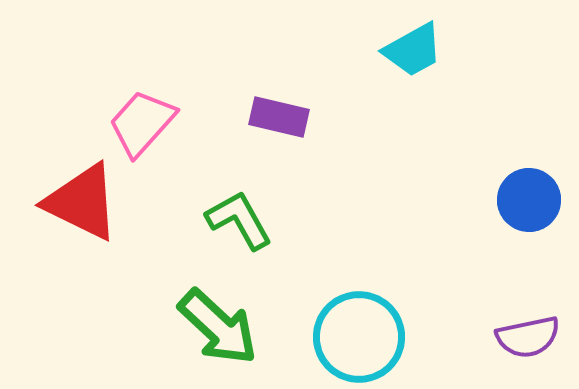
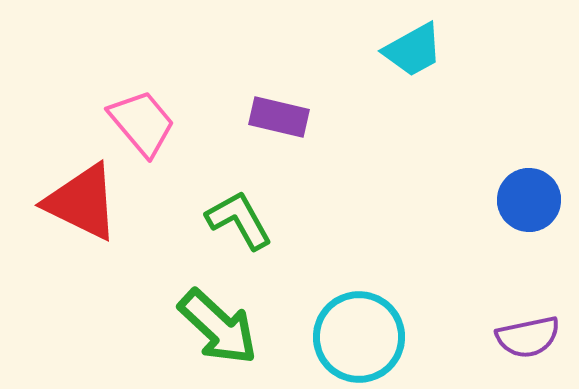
pink trapezoid: rotated 98 degrees clockwise
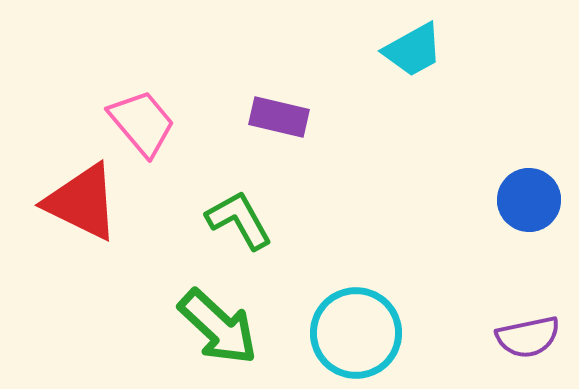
cyan circle: moved 3 px left, 4 px up
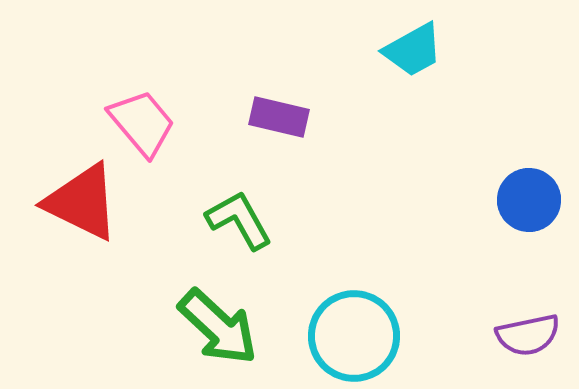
cyan circle: moved 2 px left, 3 px down
purple semicircle: moved 2 px up
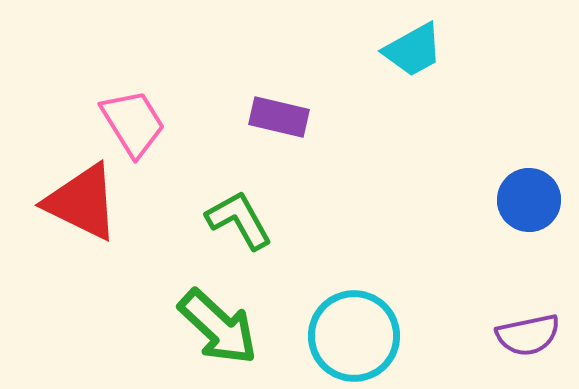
pink trapezoid: moved 9 px left; rotated 8 degrees clockwise
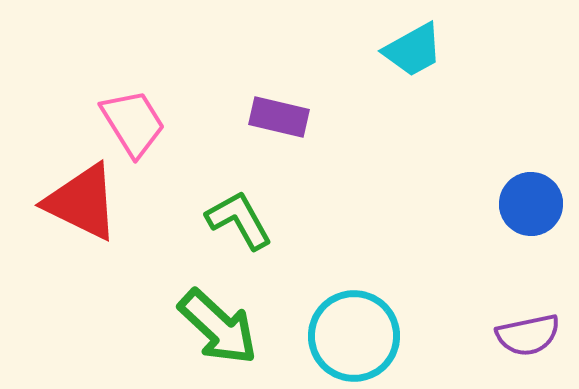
blue circle: moved 2 px right, 4 px down
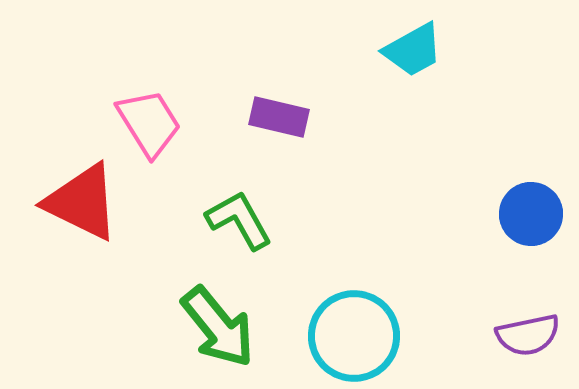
pink trapezoid: moved 16 px right
blue circle: moved 10 px down
green arrow: rotated 8 degrees clockwise
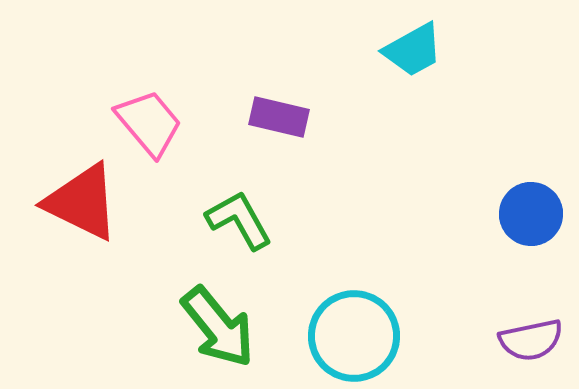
pink trapezoid: rotated 8 degrees counterclockwise
purple semicircle: moved 3 px right, 5 px down
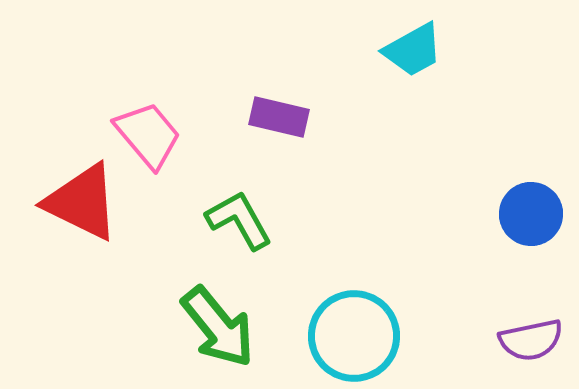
pink trapezoid: moved 1 px left, 12 px down
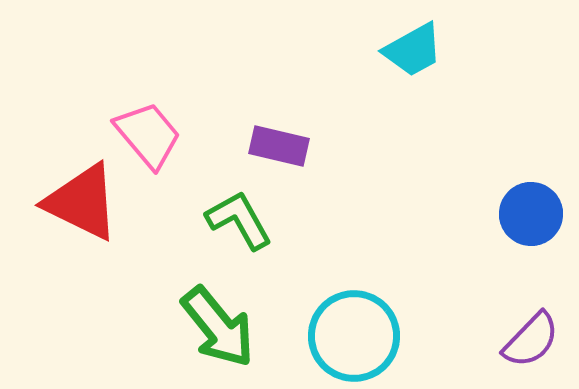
purple rectangle: moved 29 px down
purple semicircle: rotated 34 degrees counterclockwise
